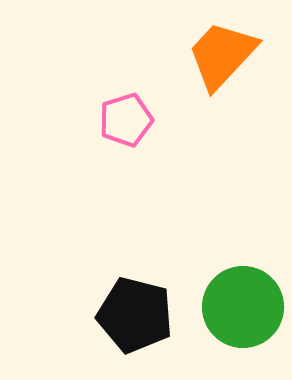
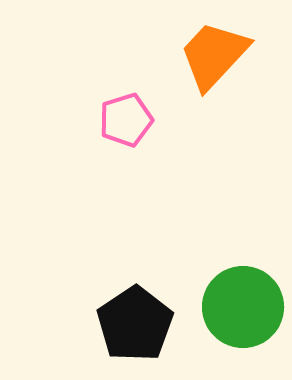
orange trapezoid: moved 8 px left
black pentagon: moved 9 px down; rotated 24 degrees clockwise
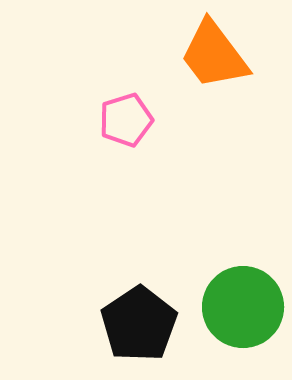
orange trapezoid: rotated 80 degrees counterclockwise
black pentagon: moved 4 px right
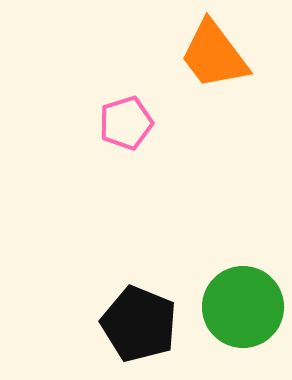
pink pentagon: moved 3 px down
black pentagon: rotated 16 degrees counterclockwise
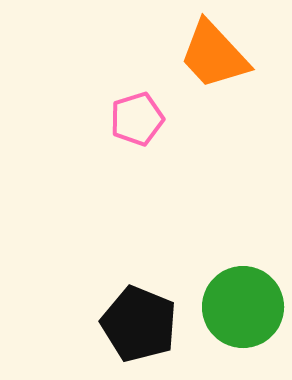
orange trapezoid: rotated 6 degrees counterclockwise
pink pentagon: moved 11 px right, 4 px up
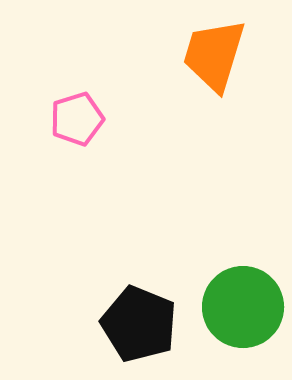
orange trapezoid: rotated 60 degrees clockwise
pink pentagon: moved 60 px left
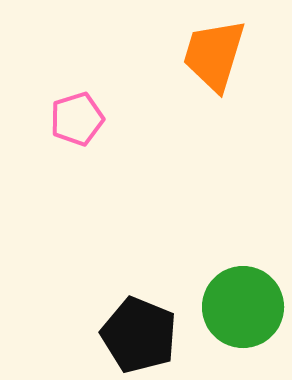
black pentagon: moved 11 px down
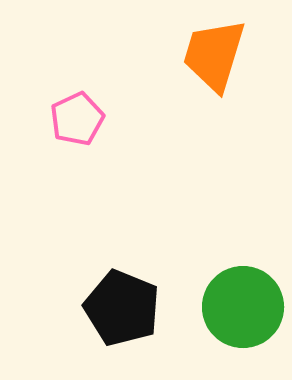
pink pentagon: rotated 8 degrees counterclockwise
black pentagon: moved 17 px left, 27 px up
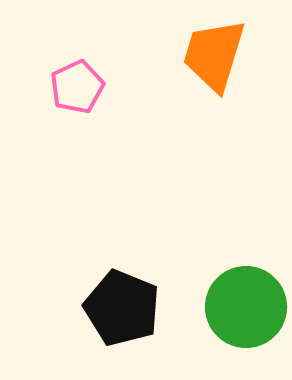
pink pentagon: moved 32 px up
green circle: moved 3 px right
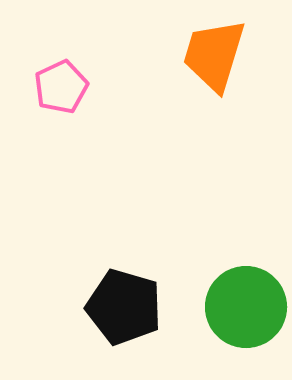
pink pentagon: moved 16 px left
black pentagon: moved 2 px right, 1 px up; rotated 6 degrees counterclockwise
